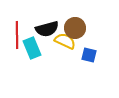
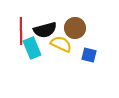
black semicircle: moved 2 px left, 1 px down
red line: moved 4 px right, 4 px up
yellow semicircle: moved 4 px left, 3 px down
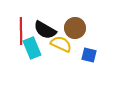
black semicircle: rotated 45 degrees clockwise
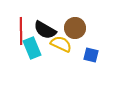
blue square: moved 2 px right
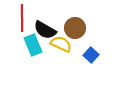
red line: moved 1 px right, 13 px up
cyan rectangle: moved 1 px right, 3 px up
blue square: rotated 28 degrees clockwise
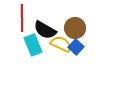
blue square: moved 15 px left, 8 px up
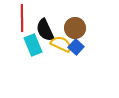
black semicircle: rotated 35 degrees clockwise
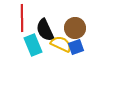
blue square: rotated 28 degrees clockwise
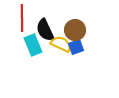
brown circle: moved 2 px down
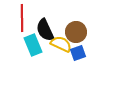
brown circle: moved 1 px right, 2 px down
blue square: moved 2 px right, 6 px down
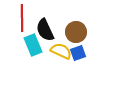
yellow semicircle: moved 7 px down
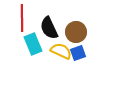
black semicircle: moved 4 px right, 2 px up
cyan rectangle: moved 1 px up
